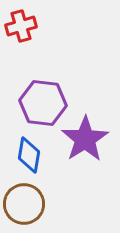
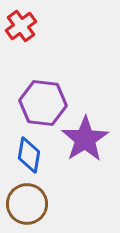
red cross: rotated 20 degrees counterclockwise
brown circle: moved 3 px right
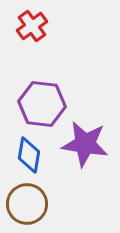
red cross: moved 11 px right
purple hexagon: moved 1 px left, 1 px down
purple star: moved 5 px down; rotated 30 degrees counterclockwise
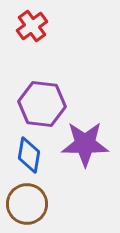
purple star: rotated 9 degrees counterclockwise
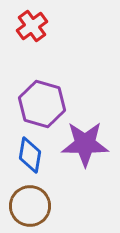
purple hexagon: rotated 9 degrees clockwise
blue diamond: moved 1 px right
brown circle: moved 3 px right, 2 px down
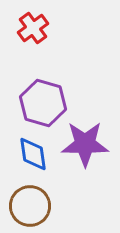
red cross: moved 1 px right, 2 px down
purple hexagon: moved 1 px right, 1 px up
blue diamond: moved 3 px right, 1 px up; rotated 18 degrees counterclockwise
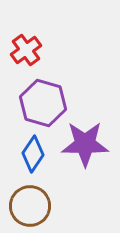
red cross: moved 7 px left, 22 px down
blue diamond: rotated 42 degrees clockwise
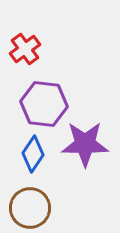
red cross: moved 1 px left, 1 px up
purple hexagon: moved 1 px right, 1 px down; rotated 9 degrees counterclockwise
brown circle: moved 2 px down
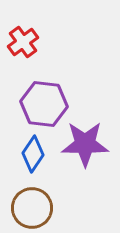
red cross: moved 2 px left, 7 px up
brown circle: moved 2 px right
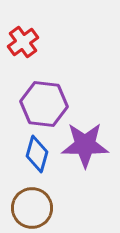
purple star: moved 1 px down
blue diamond: moved 4 px right; rotated 18 degrees counterclockwise
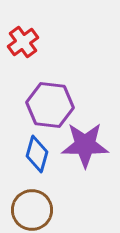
purple hexagon: moved 6 px right, 1 px down
brown circle: moved 2 px down
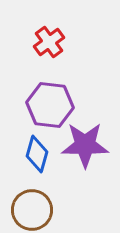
red cross: moved 26 px right
